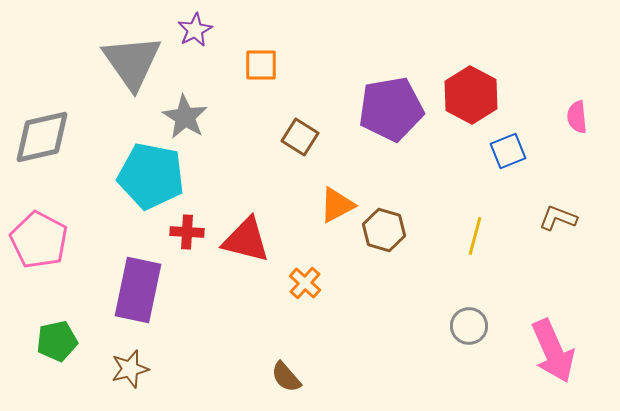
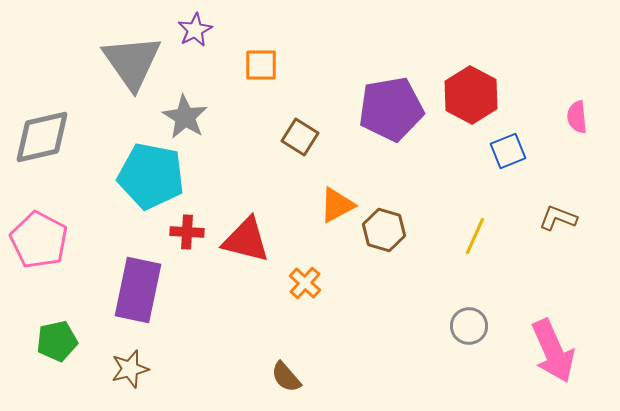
yellow line: rotated 9 degrees clockwise
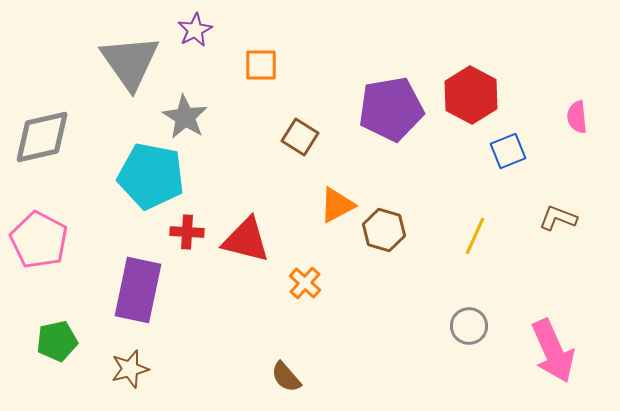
gray triangle: moved 2 px left
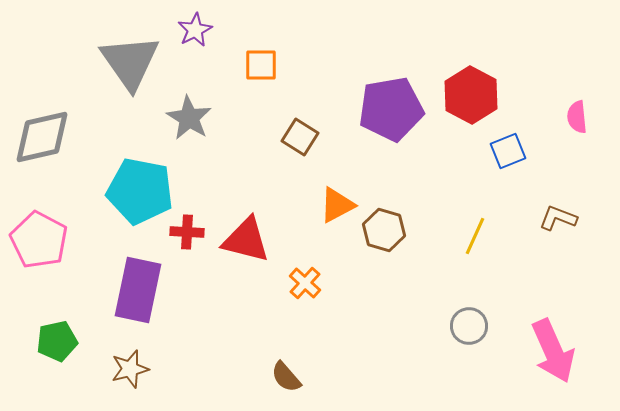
gray star: moved 4 px right, 1 px down
cyan pentagon: moved 11 px left, 15 px down
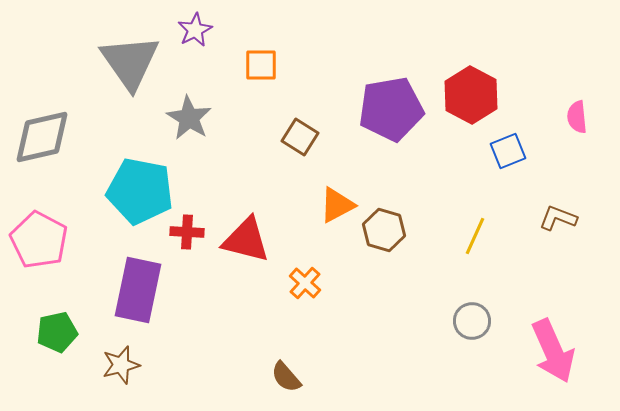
gray circle: moved 3 px right, 5 px up
green pentagon: moved 9 px up
brown star: moved 9 px left, 4 px up
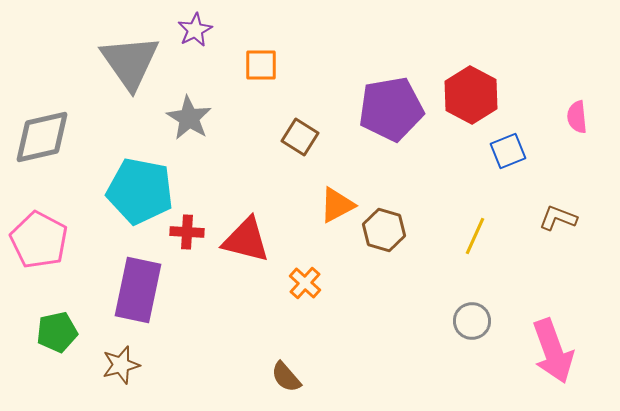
pink arrow: rotated 4 degrees clockwise
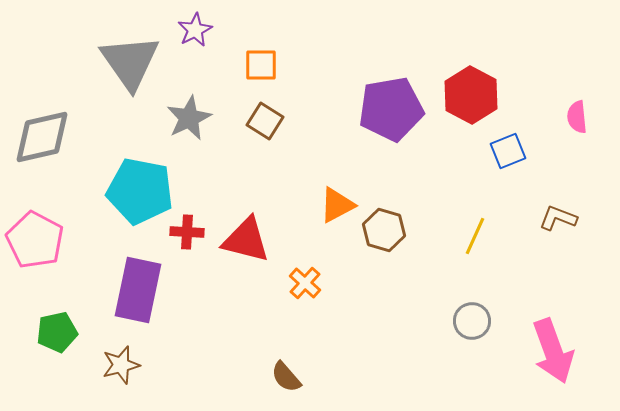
gray star: rotated 15 degrees clockwise
brown square: moved 35 px left, 16 px up
pink pentagon: moved 4 px left
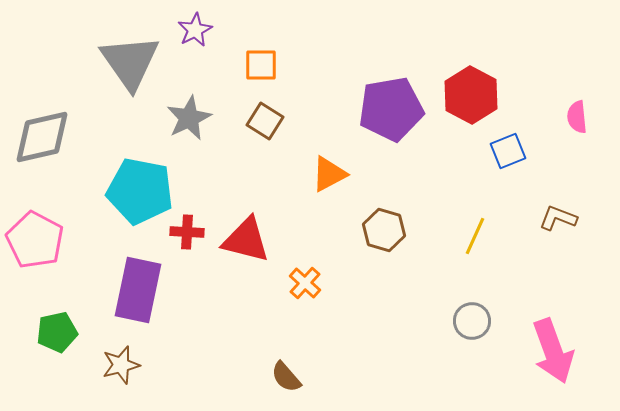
orange triangle: moved 8 px left, 31 px up
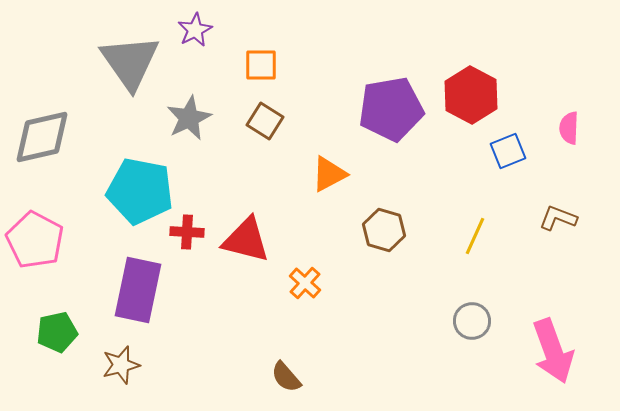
pink semicircle: moved 8 px left, 11 px down; rotated 8 degrees clockwise
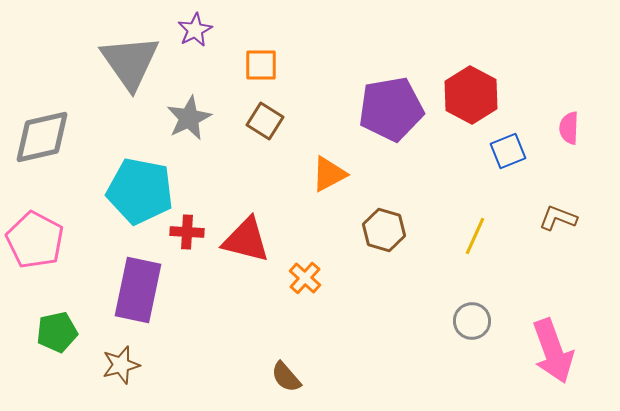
orange cross: moved 5 px up
